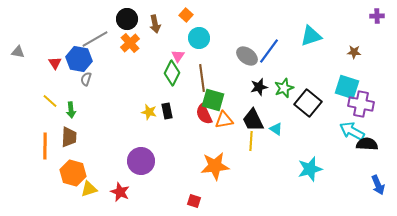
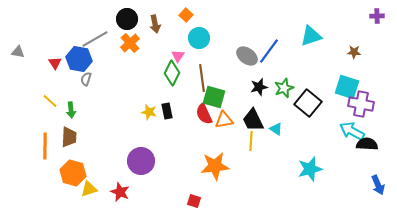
green square at (213, 100): moved 1 px right, 3 px up
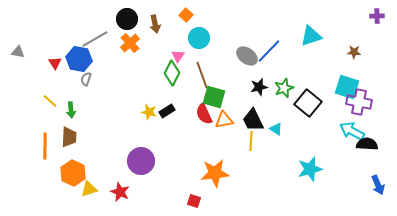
blue line at (269, 51): rotated 8 degrees clockwise
brown line at (202, 78): moved 3 px up; rotated 12 degrees counterclockwise
purple cross at (361, 104): moved 2 px left, 2 px up
black rectangle at (167, 111): rotated 70 degrees clockwise
orange star at (215, 166): moved 7 px down
orange hexagon at (73, 173): rotated 10 degrees clockwise
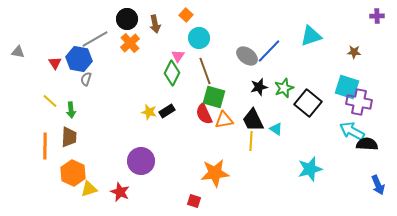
brown line at (202, 75): moved 3 px right, 4 px up
